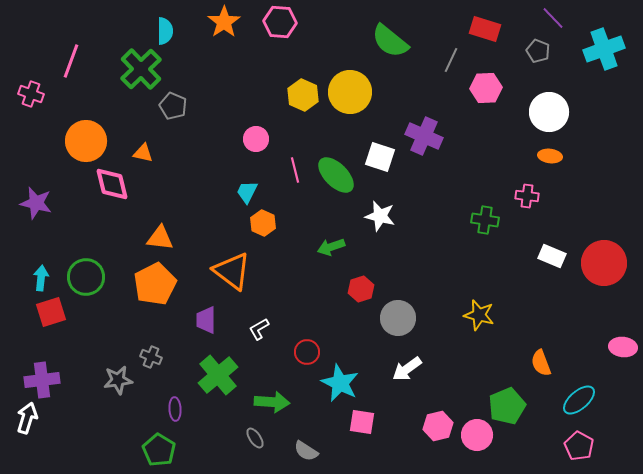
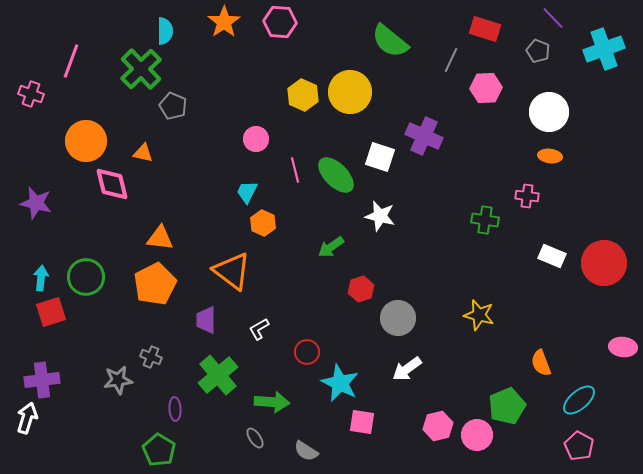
green arrow at (331, 247): rotated 16 degrees counterclockwise
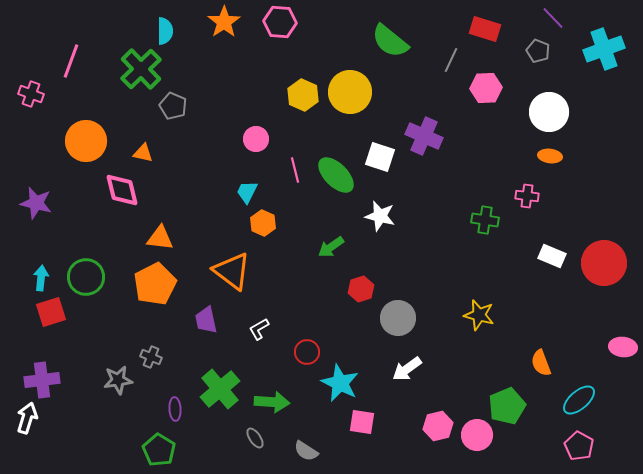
pink diamond at (112, 184): moved 10 px right, 6 px down
purple trapezoid at (206, 320): rotated 12 degrees counterclockwise
green cross at (218, 375): moved 2 px right, 14 px down
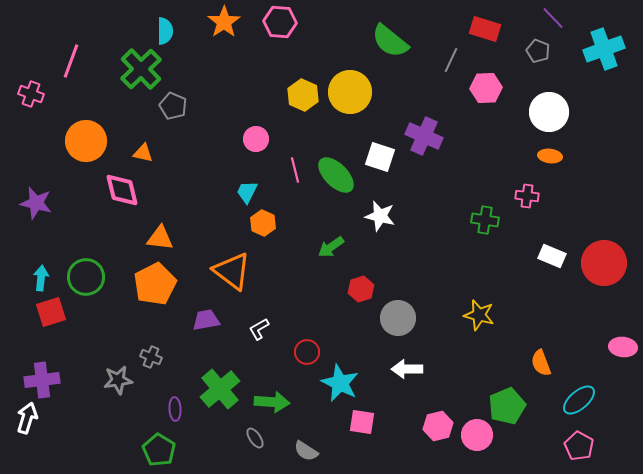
purple trapezoid at (206, 320): rotated 92 degrees clockwise
white arrow at (407, 369): rotated 36 degrees clockwise
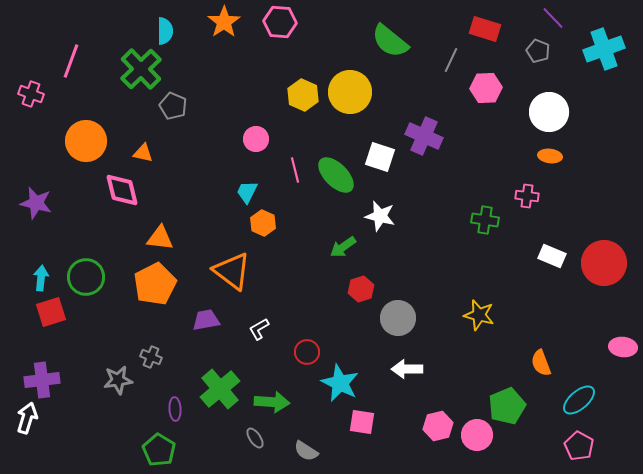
green arrow at (331, 247): moved 12 px right
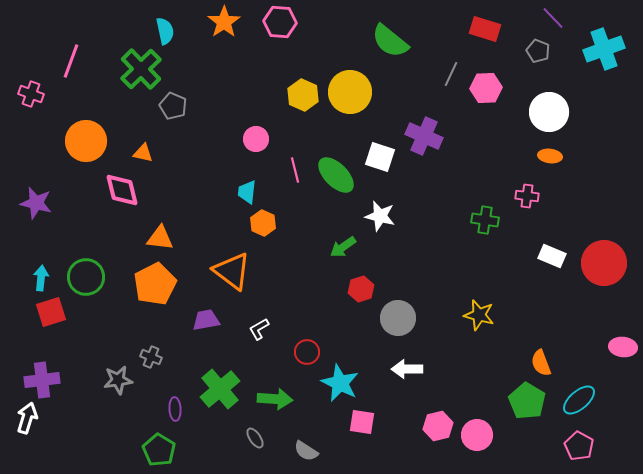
cyan semicircle at (165, 31): rotated 12 degrees counterclockwise
gray line at (451, 60): moved 14 px down
cyan trapezoid at (247, 192): rotated 20 degrees counterclockwise
green arrow at (272, 402): moved 3 px right, 3 px up
green pentagon at (507, 406): moved 20 px right, 5 px up; rotated 18 degrees counterclockwise
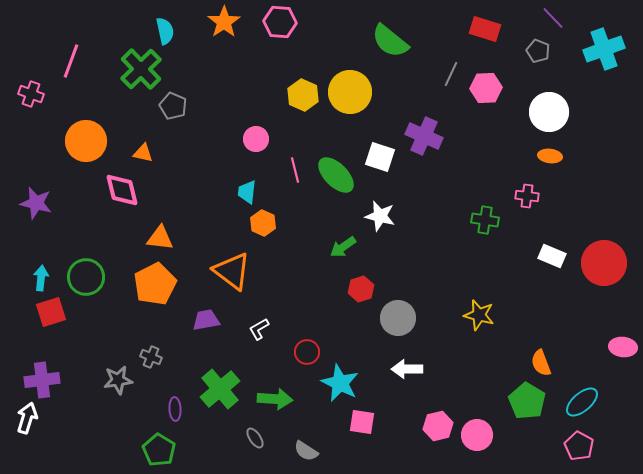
cyan ellipse at (579, 400): moved 3 px right, 2 px down
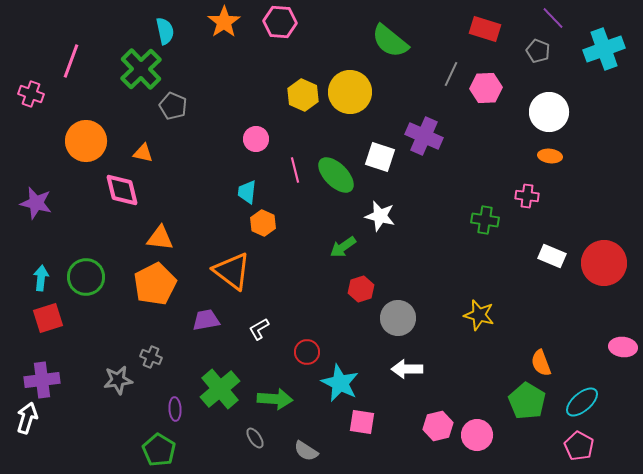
red square at (51, 312): moved 3 px left, 6 px down
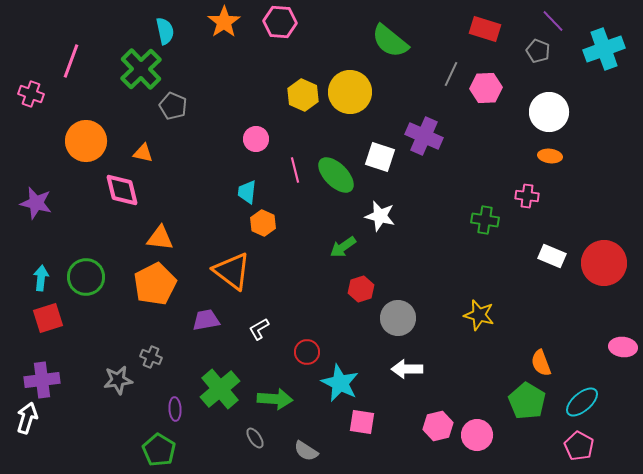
purple line at (553, 18): moved 3 px down
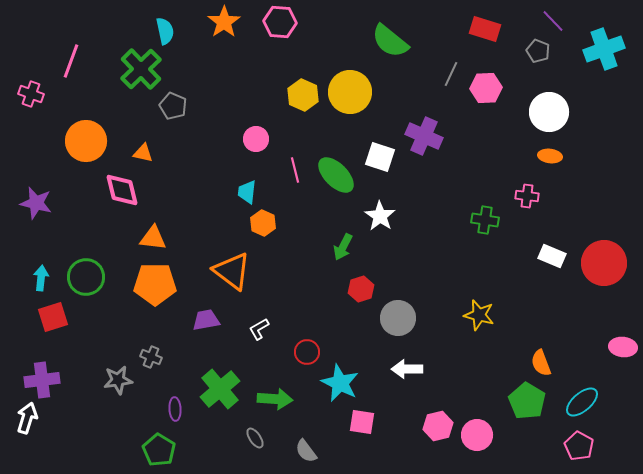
white star at (380, 216): rotated 20 degrees clockwise
orange triangle at (160, 238): moved 7 px left
green arrow at (343, 247): rotated 28 degrees counterclockwise
orange pentagon at (155, 284): rotated 27 degrees clockwise
red square at (48, 318): moved 5 px right, 1 px up
gray semicircle at (306, 451): rotated 20 degrees clockwise
